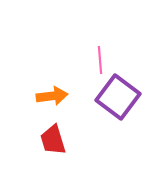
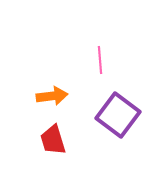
purple square: moved 18 px down
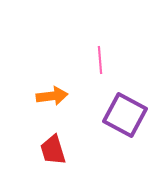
purple square: moved 7 px right; rotated 9 degrees counterclockwise
red trapezoid: moved 10 px down
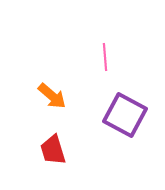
pink line: moved 5 px right, 3 px up
orange arrow: rotated 48 degrees clockwise
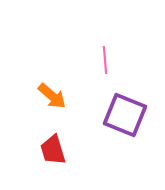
pink line: moved 3 px down
purple square: rotated 6 degrees counterclockwise
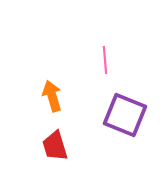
orange arrow: rotated 148 degrees counterclockwise
red trapezoid: moved 2 px right, 4 px up
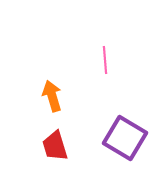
purple square: moved 23 px down; rotated 9 degrees clockwise
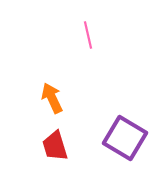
pink line: moved 17 px left, 25 px up; rotated 8 degrees counterclockwise
orange arrow: moved 2 px down; rotated 8 degrees counterclockwise
